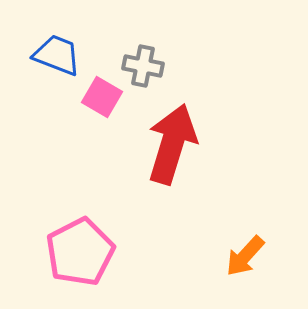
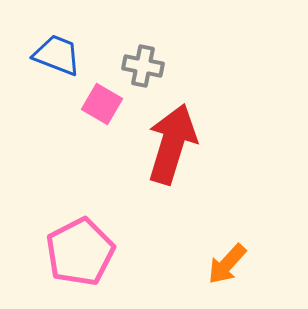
pink square: moved 7 px down
orange arrow: moved 18 px left, 8 px down
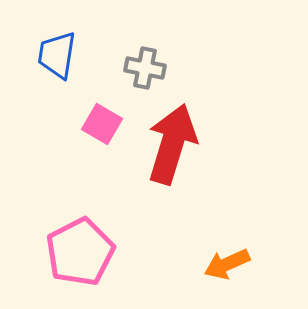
blue trapezoid: rotated 102 degrees counterclockwise
gray cross: moved 2 px right, 2 px down
pink square: moved 20 px down
orange arrow: rotated 24 degrees clockwise
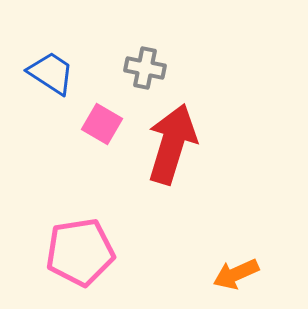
blue trapezoid: moved 6 px left, 18 px down; rotated 114 degrees clockwise
pink pentagon: rotated 18 degrees clockwise
orange arrow: moved 9 px right, 10 px down
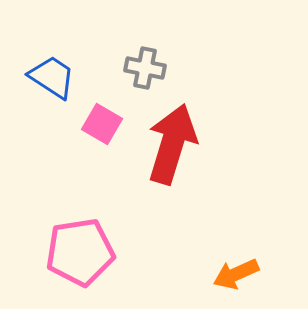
blue trapezoid: moved 1 px right, 4 px down
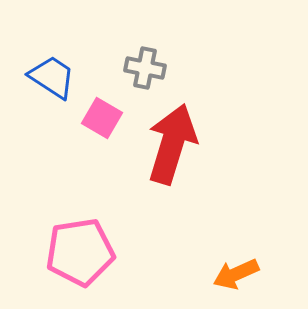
pink square: moved 6 px up
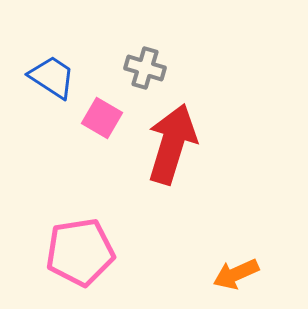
gray cross: rotated 6 degrees clockwise
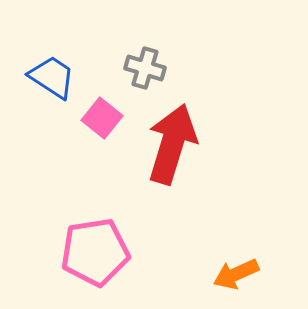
pink square: rotated 9 degrees clockwise
pink pentagon: moved 15 px right
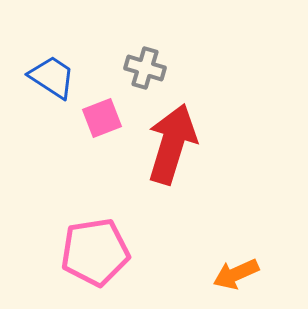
pink square: rotated 30 degrees clockwise
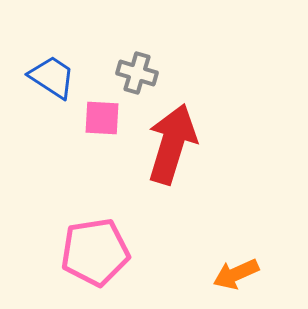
gray cross: moved 8 px left, 5 px down
pink square: rotated 24 degrees clockwise
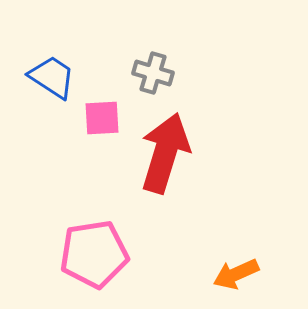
gray cross: moved 16 px right
pink square: rotated 6 degrees counterclockwise
red arrow: moved 7 px left, 9 px down
pink pentagon: moved 1 px left, 2 px down
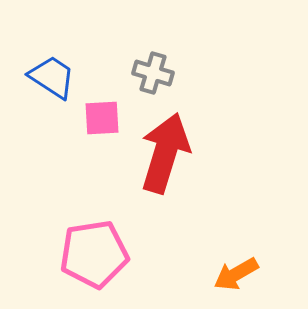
orange arrow: rotated 6 degrees counterclockwise
